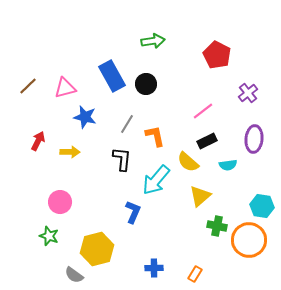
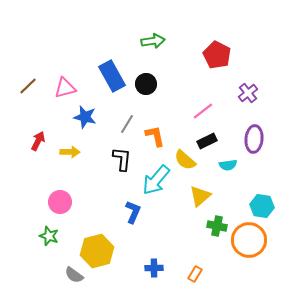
yellow semicircle: moved 3 px left, 2 px up
yellow hexagon: moved 2 px down
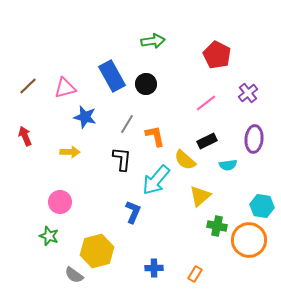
pink line: moved 3 px right, 8 px up
red arrow: moved 13 px left, 5 px up; rotated 48 degrees counterclockwise
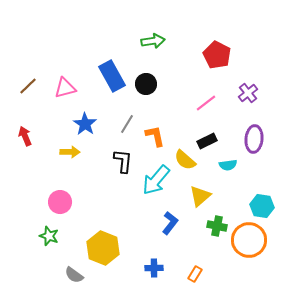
blue star: moved 7 px down; rotated 20 degrees clockwise
black L-shape: moved 1 px right, 2 px down
blue L-shape: moved 37 px right, 11 px down; rotated 15 degrees clockwise
yellow hexagon: moved 6 px right, 3 px up; rotated 24 degrees counterclockwise
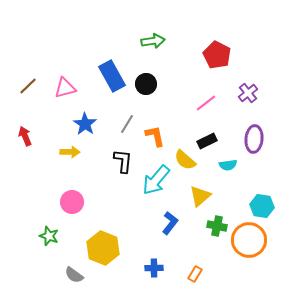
pink circle: moved 12 px right
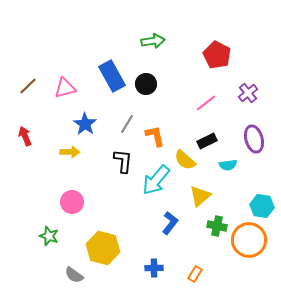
purple ellipse: rotated 20 degrees counterclockwise
yellow hexagon: rotated 8 degrees counterclockwise
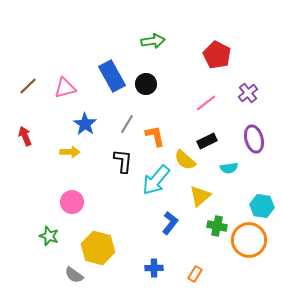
cyan semicircle: moved 1 px right, 3 px down
yellow hexagon: moved 5 px left
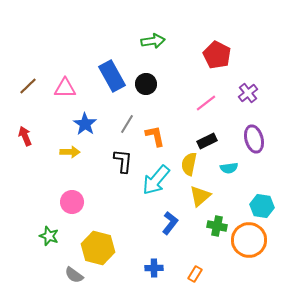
pink triangle: rotated 15 degrees clockwise
yellow semicircle: moved 4 px right, 4 px down; rotated 60 degrees clockwise
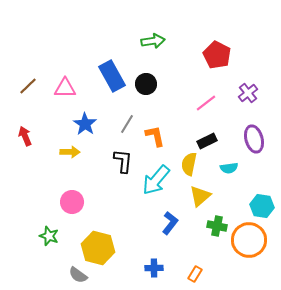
gray semicircle: moved 4 px right
